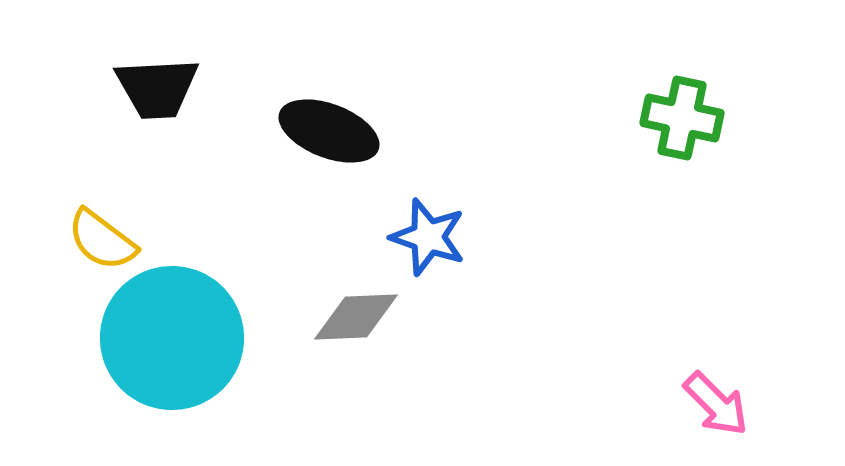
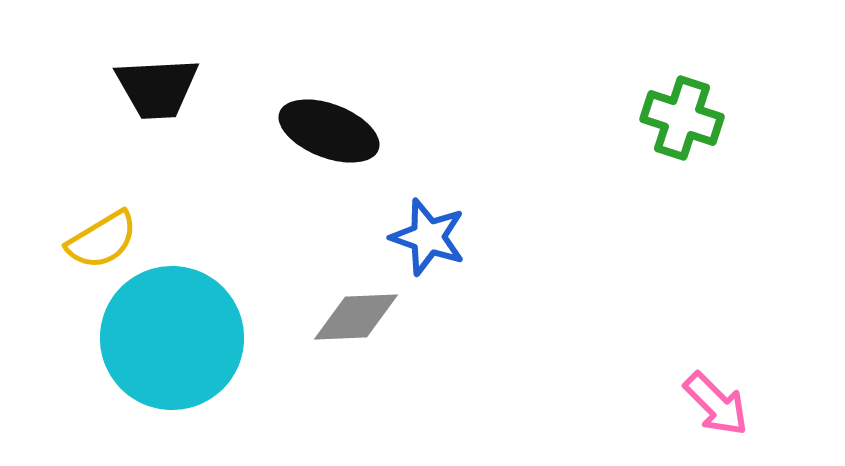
green cross: rotated 6 degrees clockwise
yellow semicircle: rotated 68 degrees counterclockwise
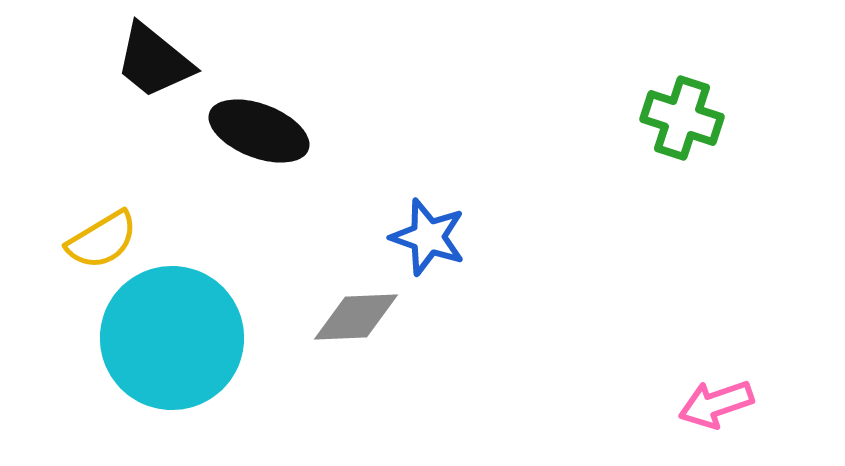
black trapezoid: moved 3 px left, 27 px up; rotated 42 degrees clockwise
black ellipse: moved 70 px left
pink arrow: rotated 116 degrees clockwise
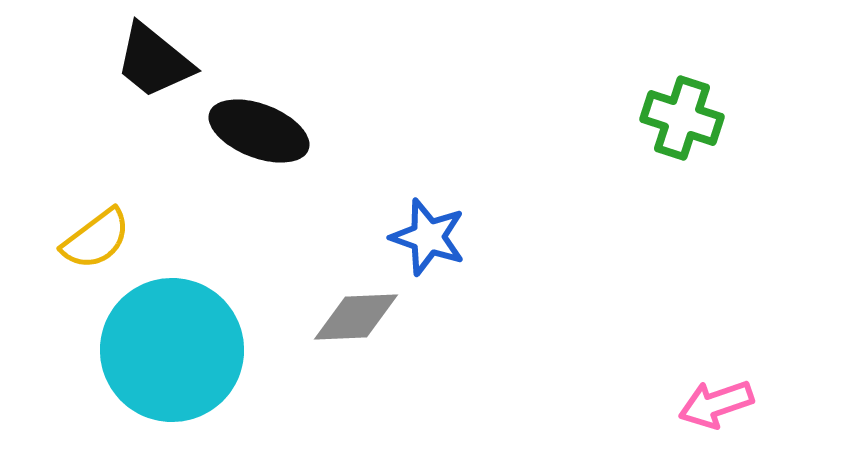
yellow semicircle: moved 6 px left, 1 px up; rotated 6 degrees counterclockwise
cyan circle: moved 12 px down
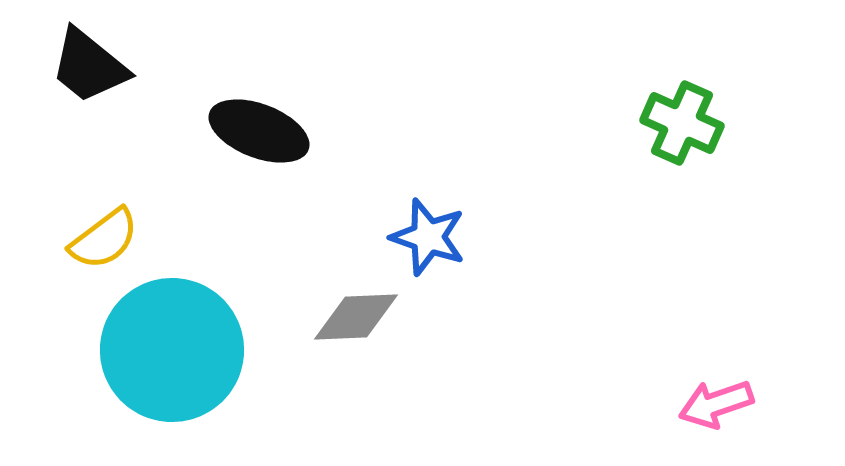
black trapezoid: moved 65 px left, 5 px down
green cross: moved 5 px down; rotated 6 degrees clockwise
yellow semicircle: moved 8 px right
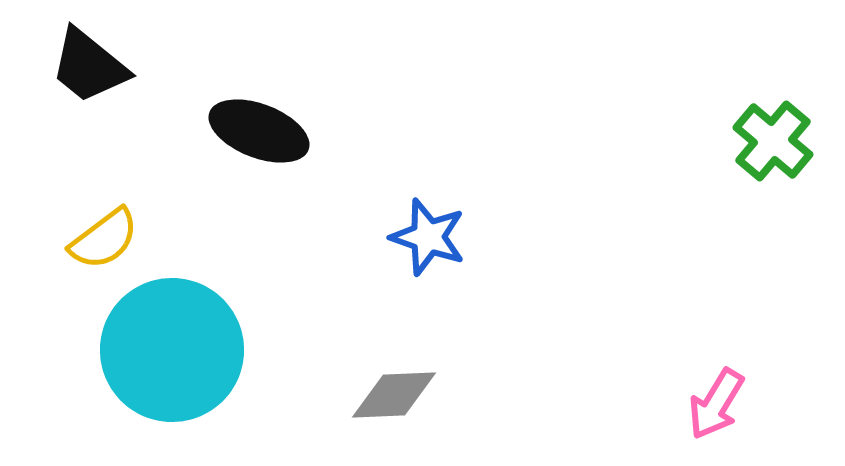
green cross: moved 91 px right, 18 px down; rotated 16 degrees clockwise
gray diamond: moved 38 px right, 78 px down
pink arrow: rotated 40 degrees counterclockwise
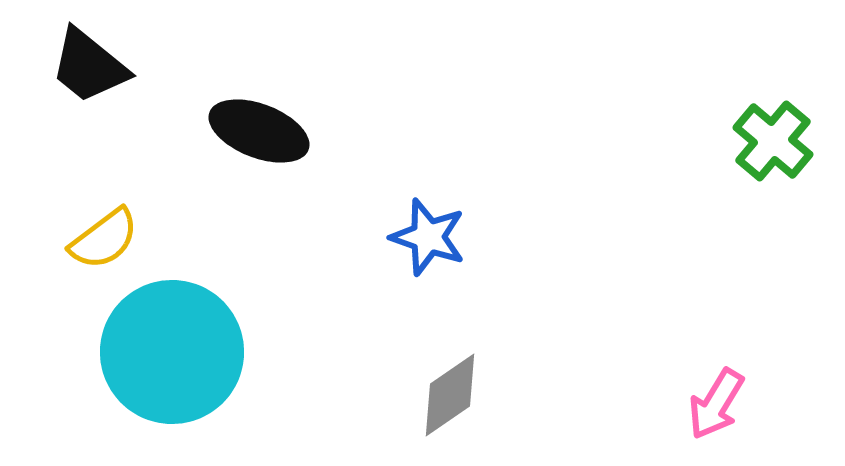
cyan circle: moved 2 px down
gray diamond: moved 56 px right; rotated 32 degrees counterclockwise
